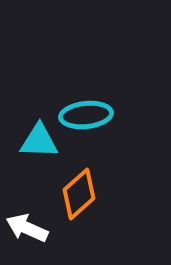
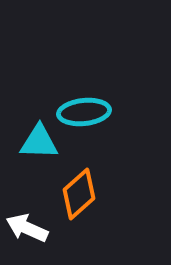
cyan ellipse: moved 2 px left, 3 px up
cyan triangle: moved 1 px down
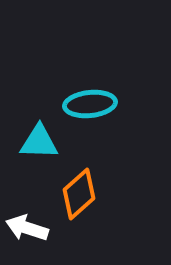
cyan ellipse: moved 6 px right, 8 px up
white arrow: rotated 6 degrees counterclockwise
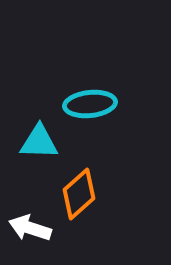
white arrow: moved 3 px right
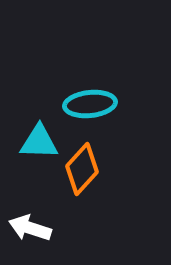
orange diamond: moved 3 px right, 25 px up; rotated 6 degrees counterclockwise
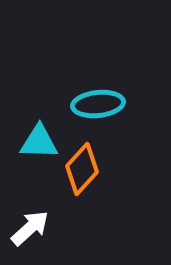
cyan ellipse: moved 8 px right
white arrow: rotated 120 degrees clockwise
